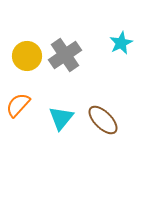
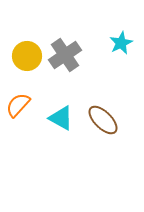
cyan triangle: rotated 40 degrees counterclockwise
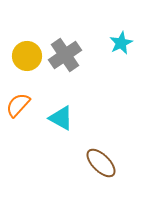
brown ellipse: moved 2 px left, 43 px down
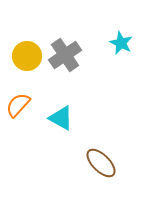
cyan star: rotated 20 degrees counterclockwise
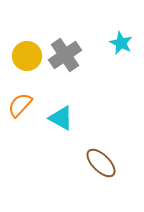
orange semicircle: moved 2 px right
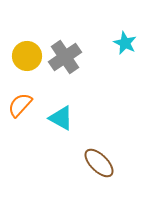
cyan star: moved 4 px right
gray cross: moved 2 px down
brown ellipse: moved 2 px left
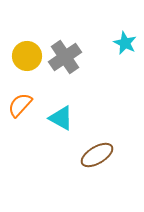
brown ellipse: moved 2 px left, 8 px up; rotated 76 degrees counterclockwise
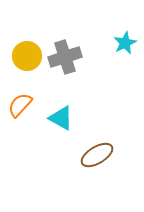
cyan star: rotated 20 degrees clockwise
gray cross: rotated 16 degrees clockwise
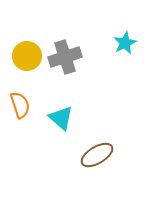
orange semicircle: rotated 120 degrees clockwise
cyan triangle: rotated 12 degrees clockwise
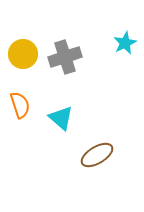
yellow circle: moved 4 px left, 2 px up
